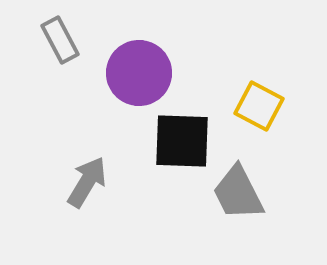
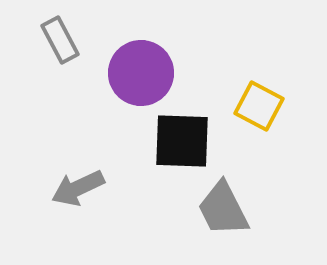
purple circle: moved 2 px right
gray arrow: moved 9 px left, 6 px down; rotated 146 degrees counterclockwise
gray trapezoid: moved 15 px left, 16 px down
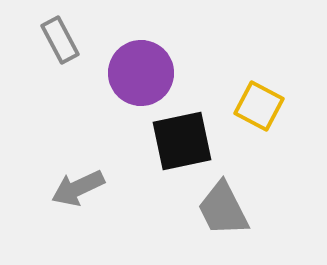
black square: rotated 14 degrees counterclockwise
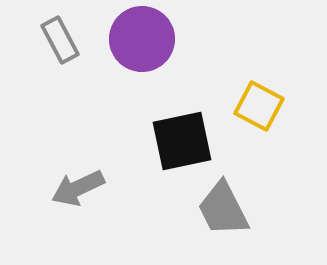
purple circle: moved 1 px right, 34 px up
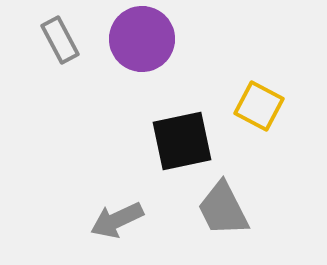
gray arrow: moved 39 px right, 32 px down
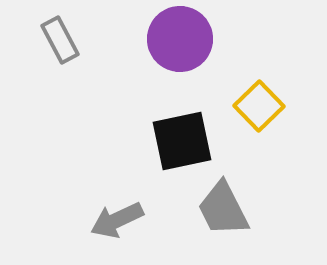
purple circle: moved 38 px right
yellow square: rotated 18 degrees clockwise
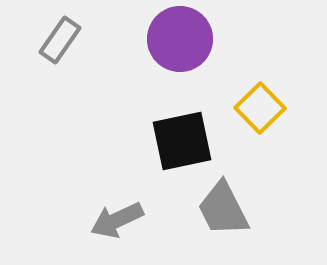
gray rectangle: rotated 63 degrees clockwise
yellow square: moved 1 px right, 2 px down
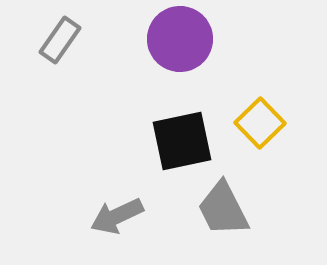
yellow square: moved 15 px down
gray arrow: moved 4 px up
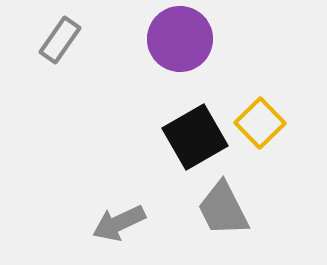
black square: moved 13 px right, 4 px up; rotated 18 degrees counterclockwise
gray arrow: moved 2 px right, 7 px down
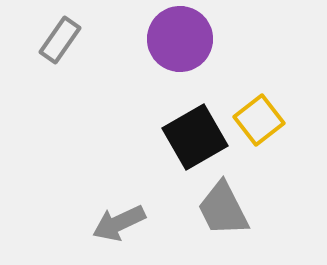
yellow square: moved 1 px left, 3 px up; rotated 6 degrees clockwise
